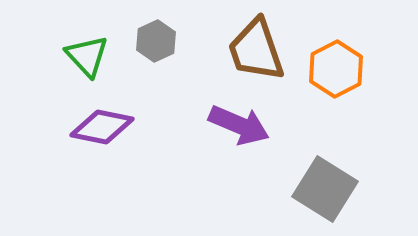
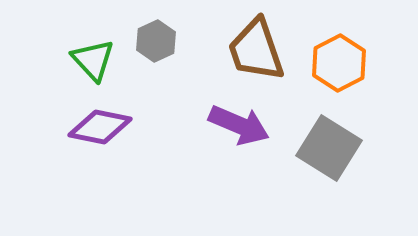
green triangle: moved 6 px right, 4 px down
orange hexagon: moved 3 px right, 6 px up
purple diamond: moved 2 px left
gray square: moved 4 px right, 41 px up
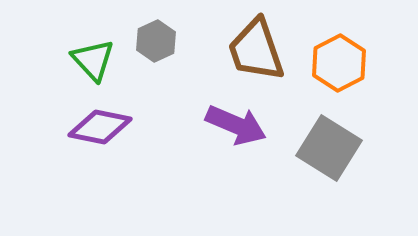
purple arrow: moved 3 px left
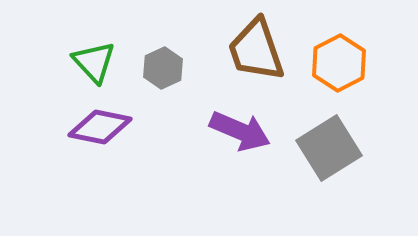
gray hexagon: moved 7 px right, 27 px down
green triangle: moved 1 px right, 2 px down
purple arrow: moved 4 px right, 6 px down
gray square: rotated 26 degrees clockwise
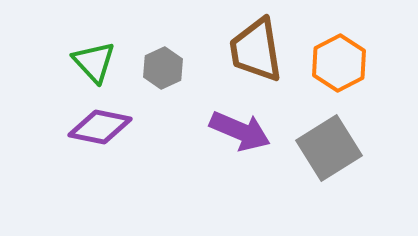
brown trapezoid: rotated 10 degrees clockwise
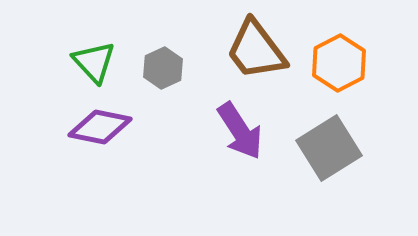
brown trapezoid: rotated 28 degrees counterclockwise
purple arrow: rotated 34 degrees clockwise
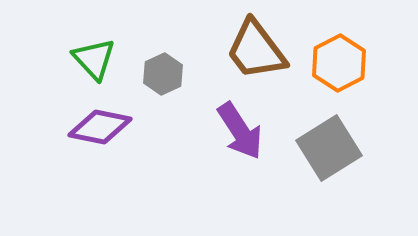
green triangle: moved 3 px up
gray hexagon: moved 6 px down
